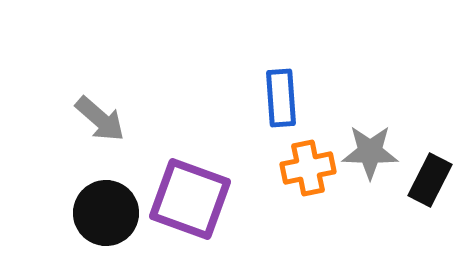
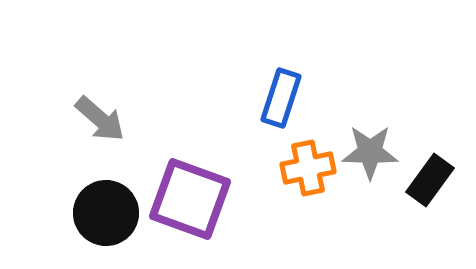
blue rectangle: rotated 22 degrees clockwise
black rectangle: rotated 9 degrees clockwise
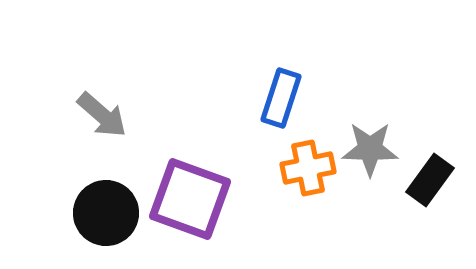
gray arrow: moved 2 px right, 4 px up
gray star: moved 3 px up
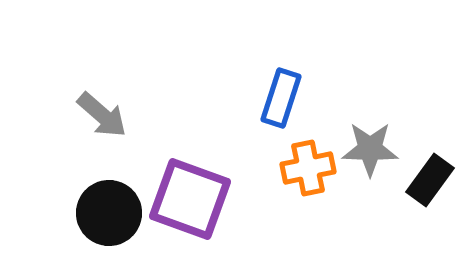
black circle: moved 3 px right
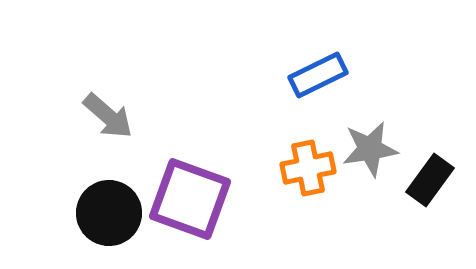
blue rectangle: moved 37 px right, 23 px up; rotated 46 degrees clockwise
gray arrow: moved 6 px right, 1 px down
gray star: rotated 10 degrees counterclockwise
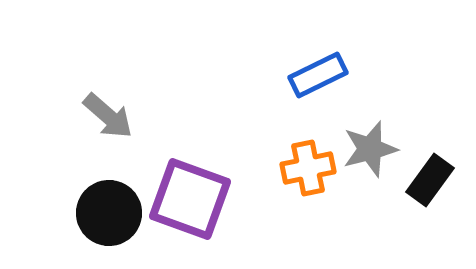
gray star: rotated 6 degrees counterclockwise
